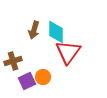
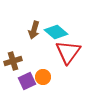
cyan diamond: rotated 50 degrees counterclockwise
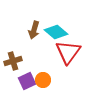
orange circle: moved 3 px down
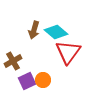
brown cross: rotated 12 degrees counterclockwise
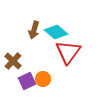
brown cross: rotated 18 degrees counterclockwise
orange circle: moved 1 px up
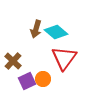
brown arrow: moved 2 px right, 1 px up
red triangle: moved 4 px left, 6 px down
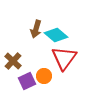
cyan diamond: moved 3 px down
orange circle: moved 1 px right, 3 px up
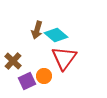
brown arrow: moved 1 px right, 1 px down
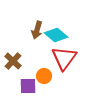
purple square: moved 1 px right, 5 px down; rotated 24 degrees clockwise
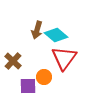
orange circle: moved 1 px down
